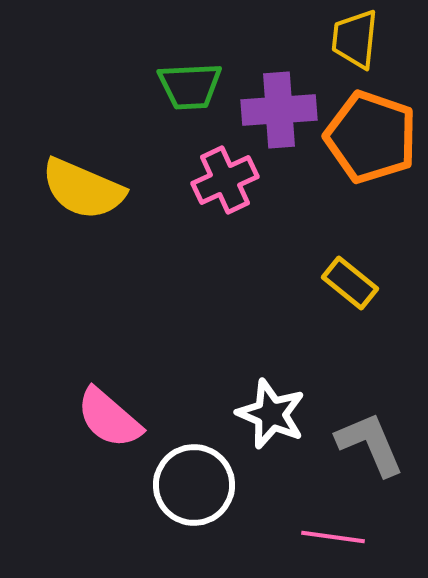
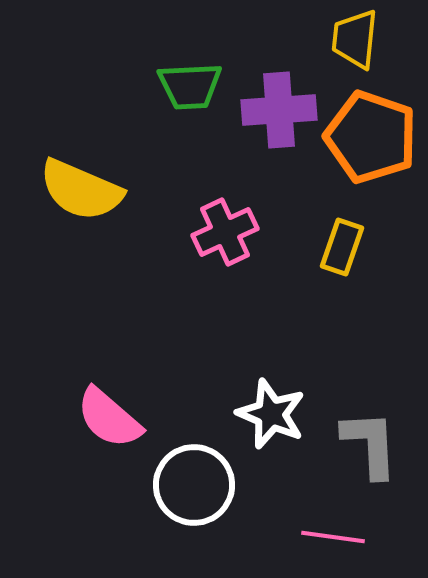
pink cross: moved 52 px down
yellow semicircle: moved 2 px left, 1 px down
yellow rectangle: moved 8 px left, 36 px up; rotated 70 degrees clockwise
gray L-shape: rotated 20 degrees clockwise
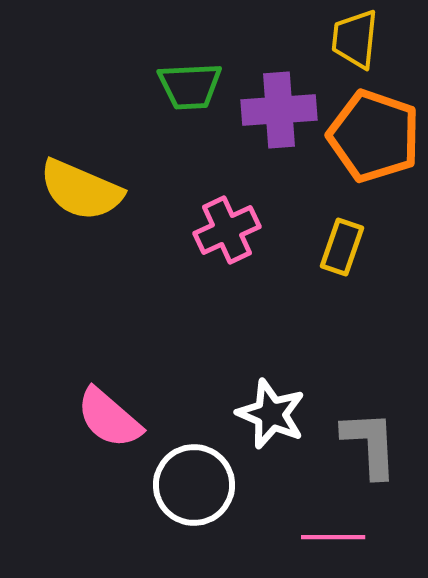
orange pentagon: moved 3 px right, 1 px up
pink cross: moved 2 px right, 2 px up
pink line: rotated 8 degrees counterclockwise
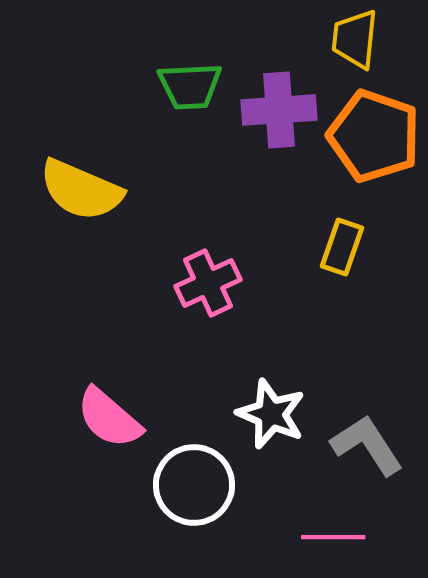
pink cross: moved 19 px left, 53 px down
gray L-shape: moved 3 px left, 1 px down; rotated 30 degrees counterclockwise
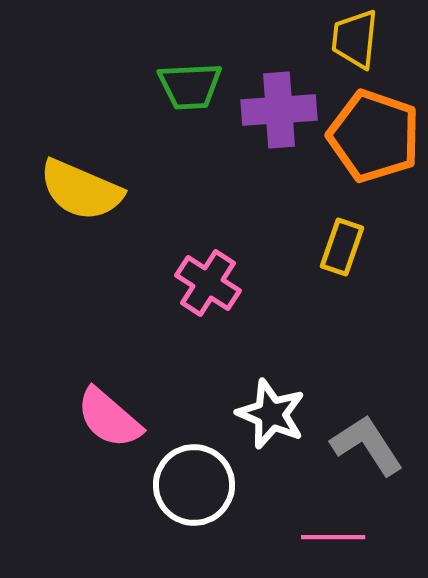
pink cross: rotated 32 degrees counterclockwise
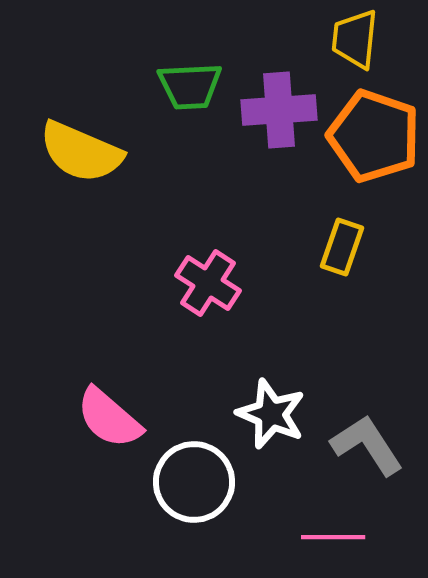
yellow semicircle: moved 38 px up
white circle: moved 3 px up
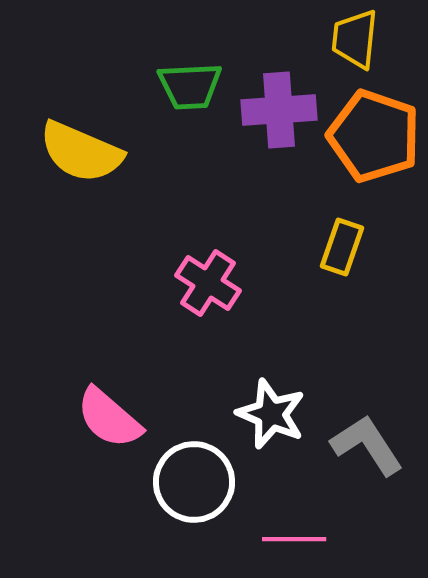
pink line: moved 39 px left, 2 px down
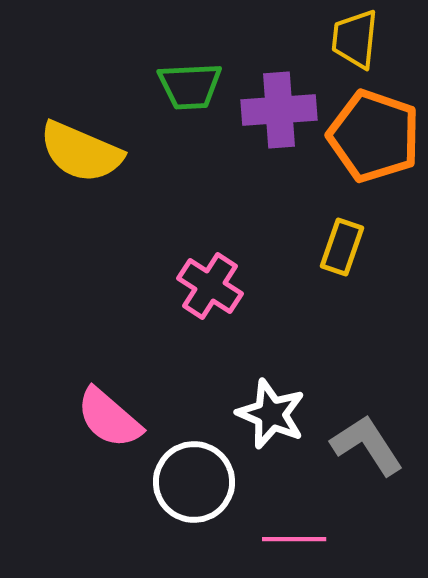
pink cross: moved 2 px right, 3 px down
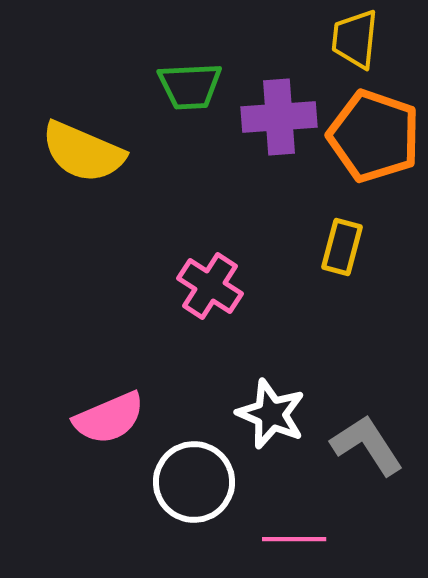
purple cross: moved 7 px down
yellow semicircle: moved 2 px right
yellow rectangle: rotated 4 degrees counterclockwise
pink semicircle: rotated 64 degrees counterclockwise
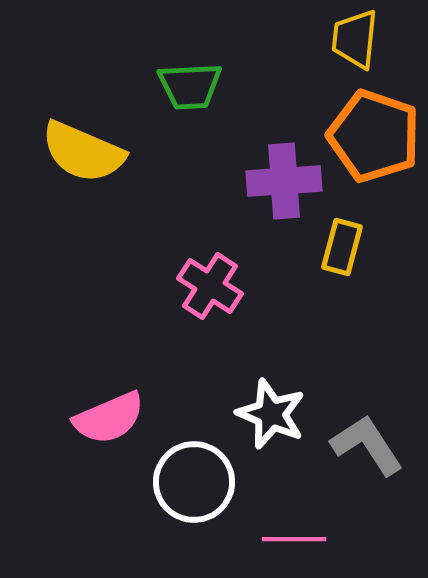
purple cross: moved 5 px right, 64 px down
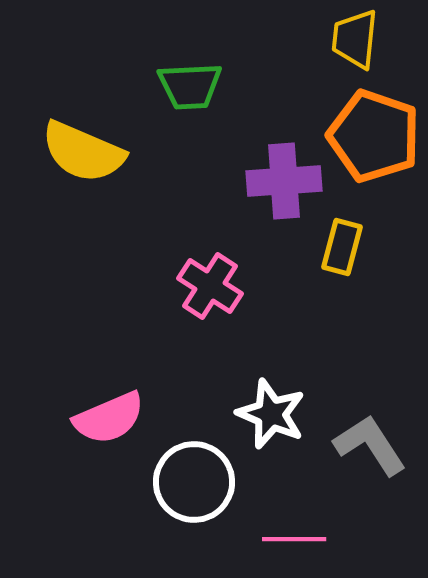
gray L-shape: moved 3 px right
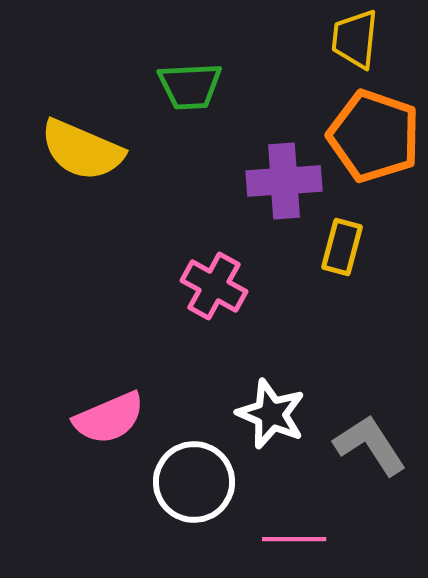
yellow semicircle: moved 1 px left, 2 px up
pink cross: moved 4 px right; rotated 4 degrees counterclockwise
